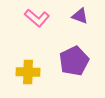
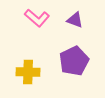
purple triangle: moved 5 px left, 4 px down
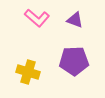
purple pentagon: rotated 24 degrees clockwise
yellow cross: rotated 15 degrees clockwise
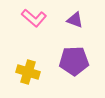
pink L-shape: moved 3 px left
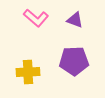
pink L-shape: moved 2 px right
yellow cross: rotated 20 degrees counterclockwise
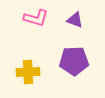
pink L-shape: rotated 25 degrees counterclockwise
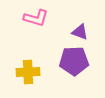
purple triangle: moved 5 px right, 12 px down
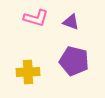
purple triangle: moved 9 px left, 10 px up
purple pentagon: rotated 16 degrees clockwise
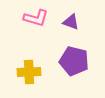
yellow cross: moved 1 px right
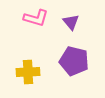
purple triangle: rotated 30 degrees clockwise
yellow cross: moved 1 px left
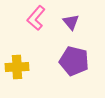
pink L-shape: rotated 115 degrees clockwise
yellow cross: moved 11 px left, 5 px up
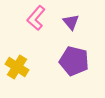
yellow cross: rotated 35 degrees clockwise
